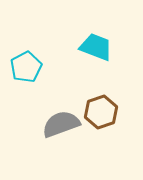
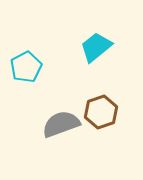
cyan trapezoid: rotated 60 degrees counterclockwise
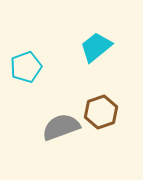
cyan pentagon: rotated 8 degrees clockwise
gray semicircle: moved 3 px down
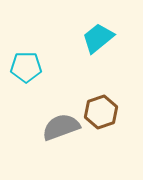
cyan trapezoid: moved 2 px right, 9 px up
cyan pentagon: rotated 20 degrees clockwise
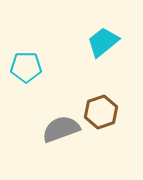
cyan trapezoid: moved 5 px right, 4 px down
gray semicircle: moved 2 px down
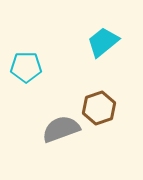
brown hexagon: moved 2 px left, 4 px up
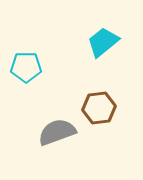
brown hexagon: rotated 12 degrees clockwise
gray semicircle: moved 4 px left, 3 px down
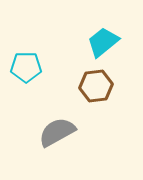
brown hexagon: moved 3 px left, 22 px up
gray semicircle: rotated 9 degrees counterclockwise
